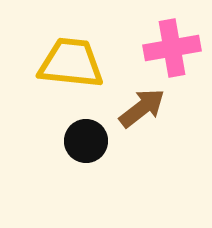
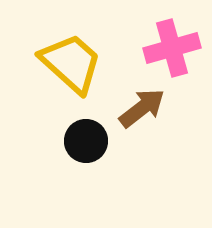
pink cross: rotated 6 degrees counterclockwise
yellow trapezoid: rotated 36 degrees clockwise
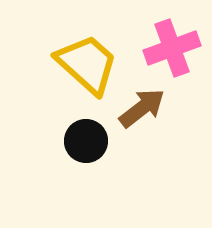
pink cross: rotated 4 degrees counterclockwise
yellow trapezoid: moved 16 px right, 1 px down
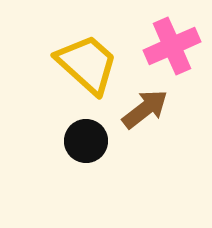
pink cross: moved 2 px up; rotated 4 degrees counterclockwise
brown arrow: moved 3 px right, 1 px down
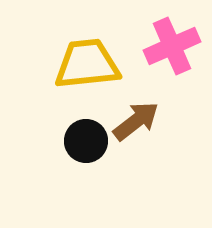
yellow trapezoid: rotated 48 degrees counterclockwise
brown arrow: moved 9 px left, 12 px down
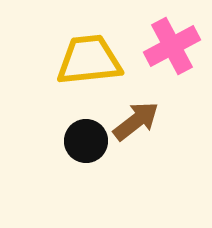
pink cross: rotated 4 degrees counterclockwise
yellow trapezoid: moved 2 px right, 4 px up
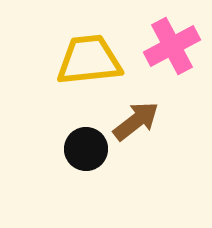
black circle: moved 8 px down
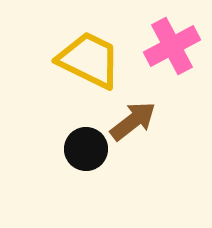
yellow trapezoid: rotated 32 degrees clockwise
brown arrow: moved 3 px left
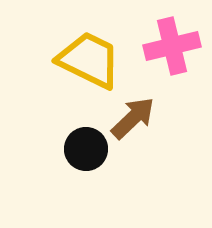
pink cross: rotated 14 degrees clockwise
brown arrow: moved 3 px up; rotated 6 degrees counterclockwise
